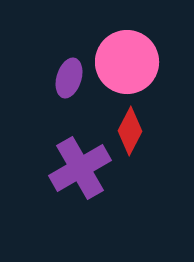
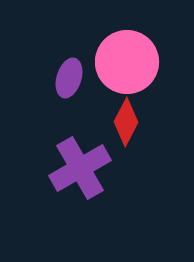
red diamond: moved 4 px left, 9 px up
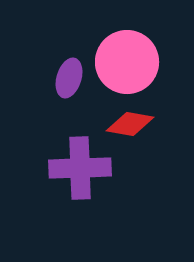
red diamond: moved 4 px right, 2 px down; rotated 72 degrees clockwise
purple cross: rotated 28 degrees clockwise
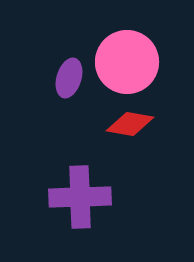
purple cross: moved 29 px down
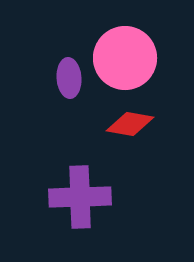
pink circle: moved 2 px left, 4 px up
purple ellipse: rotated 21 degrees counterclockwise
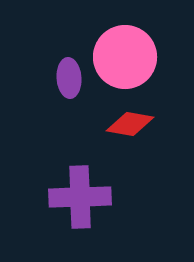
pink circle: moved 1 px up
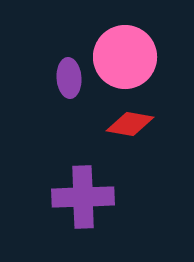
purple cross: moved 3 px right
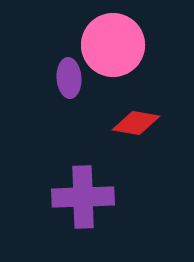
pink circle: moved 12 px left, 12 px up
red diamond: moved 6 px right, 1 px up
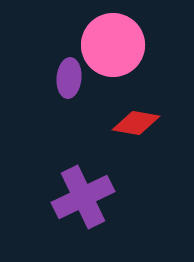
purple ellipse: rotated 9 degrees clockwise
purple cross: rotated 24 degrees counterclockwise
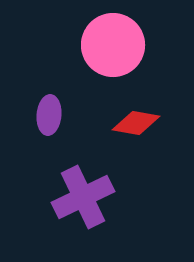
purple ellipse: moved 20 px left, 37 px down
